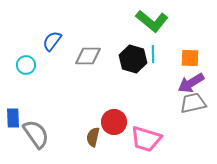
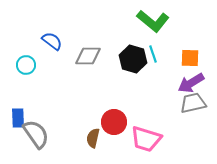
green L-shape: moved 1 px right
blue semicircle: rotated 90 degrees clockwise
cyan line: rotated 18 degrees counterclockwise
blue rectangle: moved 5 px right
brown semicircle: moved 1 px down
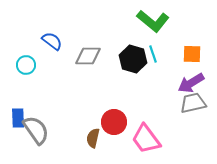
orange square: moved 2 px right, 4 px up
gray semicircle: moved 4 px up
pink trapezoid: rotated 36 degrees clockwise
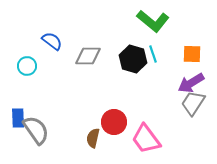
cyan circle: moved 1 px right, 1 px down
gray trapezoid: rotated 44 degrees counterclockwise
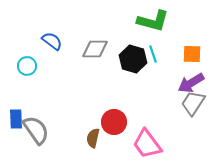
green L-shape: rotated 24 degrees counterclockwise
gray diamond: moved 7 px right, 7 px up
blue rectangle: moved 2 px left, 1 px down
pink trapezoid: moved 1 px right, 5 px down
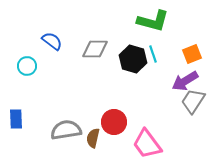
orange square: rotated 24 degrees counterclockwise
purple arrow: moved 6 px left, 2 px up
gray trapezoid: moved 2 px up
gray semicircle: moved 30 px right; rotated 64 degrees counterclockwise
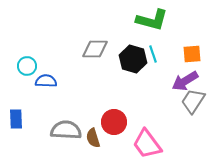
green L-shape: moved 1 px left, 1 px up
blue semicircle: moved 6 px left, 40 px down; rotated 35 degrees counterclockwise
orange square: rotated 18 degrees clockwise
gray semicircle: rotated 12 degrees clockwise
brown semicircle: rotated 30 degrees counterclockwise
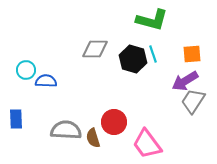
cyan circle: moved 1 px left, 4 px down
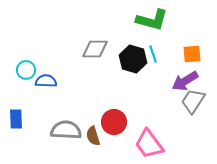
brown semicircle: moved 2 px up
pink trapezoid: moved 2 px right
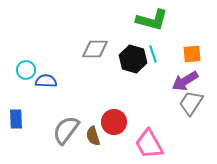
gray trapezoid: moved 2 px left, 2 px down
gray semicircle: rotated 56 degrees counterclockwise
pink trapezoid: rotated 8 degrees clockwise
